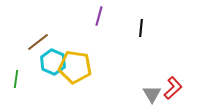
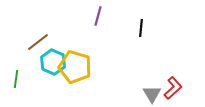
purple line: moved 1 px left
yellow pentagon: rotated 8 degrees clockwise
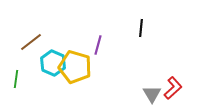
purple line: moved 29 px down
brown line: moved 7 px left
cyan hexagon: moved 1 px down
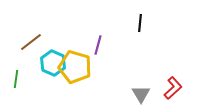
black line: moved 1 px left, 5 px up
gray triangle: moved 11 px left
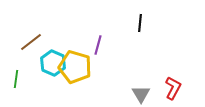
red L-shape: rotated 20 degrees counterclockwise
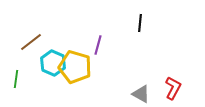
gray triangle: rotated 30 degrees counterclockwise
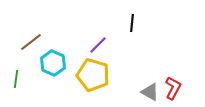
black line: moved 8 px left
purple line: rotated 30 degrees clockwise
yellow pentagon: moved 18 px right, 8 px down
gray triangle: moved 9 px right, 2 px up
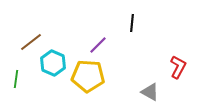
yellow pentagon: moved 5 px left, 1 px down; rotated 12 degrees counterclockwise
red L-shape: moved 5 px right, 21 px up
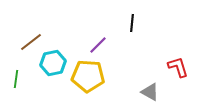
cyan hexagon: rotated 25 degrees clockwise
red L-shape: rotated 45 degrees counterclockwise
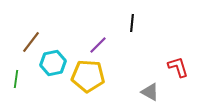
brown line: rotated 15 degrees counterclockwise
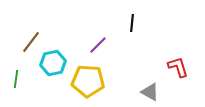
yellow pentagon: moved 5 px down
